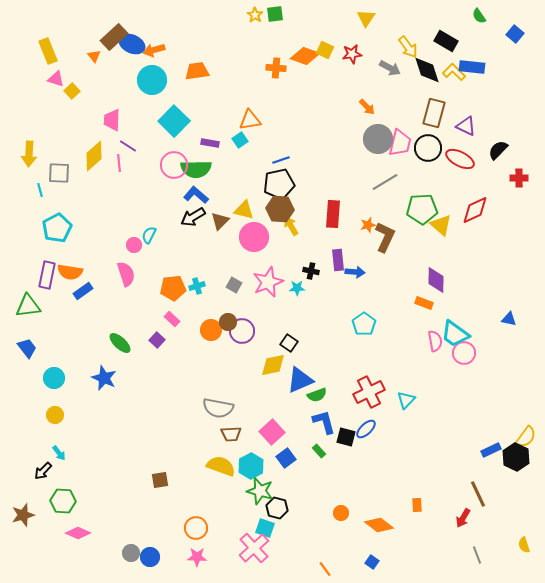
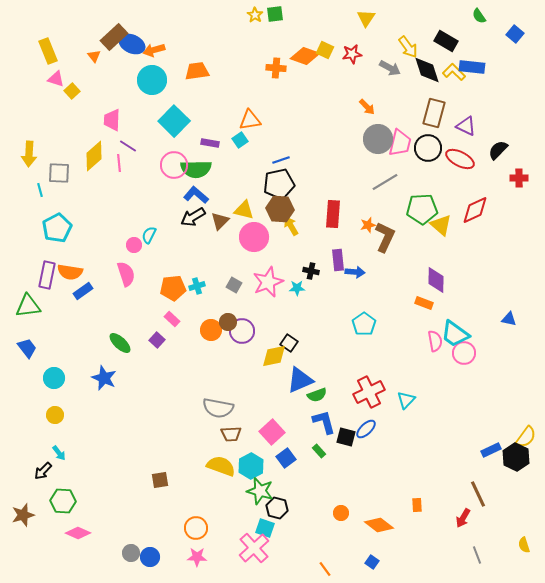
yellow diamond at (273, 365): moved 1 px right, 9 px up
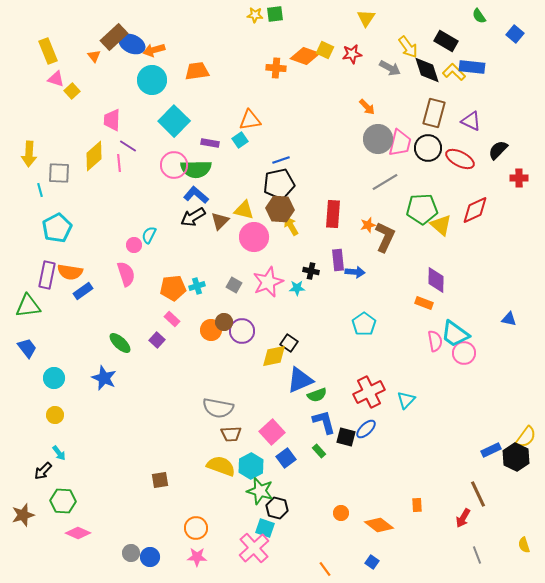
yellow star at (255, 15): rotated 28 degrees counterclockwise
purple triangle at (466, 126): moved 5 px right, 5 px up
brown circle at (228, 322): moved 4 px left
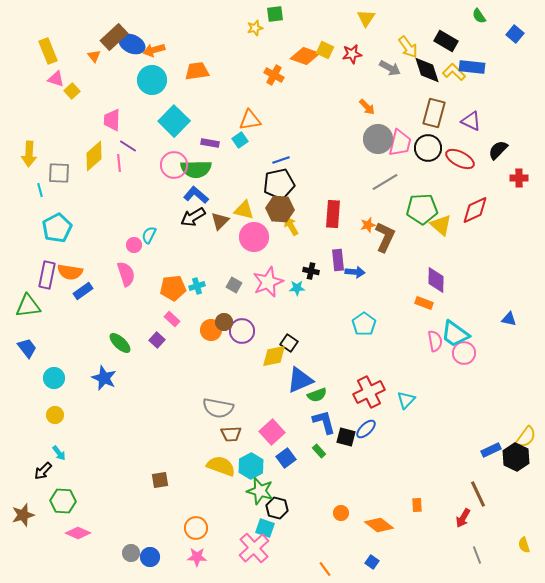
yellow star at (255, 15): moved 13 px down; rotated 21 degrees counterclockwise
orange cross at (276, 68): moved 2 px left, 7 px down; rotated 24 degrees clockwise
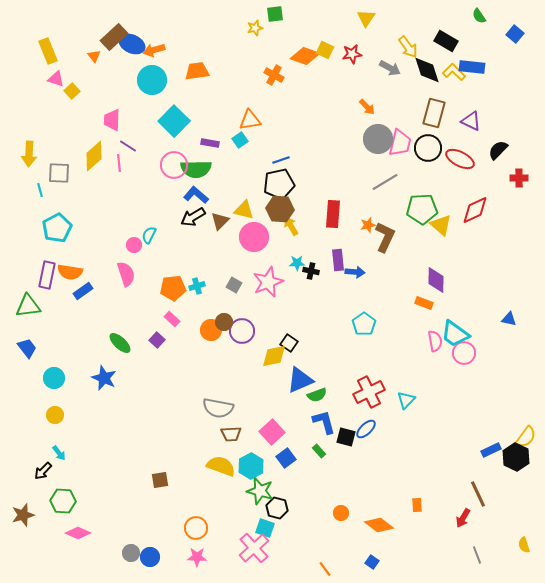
cyan star at (297, 288): moved 25 px up
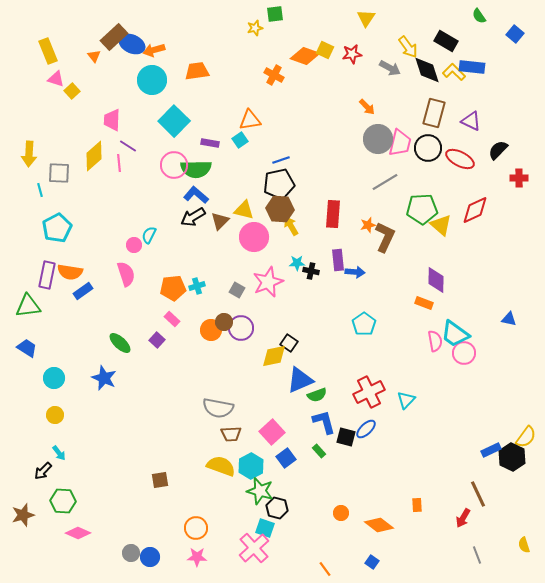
gray square at (234, 285): moved 3 px right, 5 px down
purple circle at (242, 331): moved 1 px left, 3 px up
blue trapezoid at (27, 348): rotated 20 degrees counterclockwise
black hexagon at (516, 457): moved 4 px left
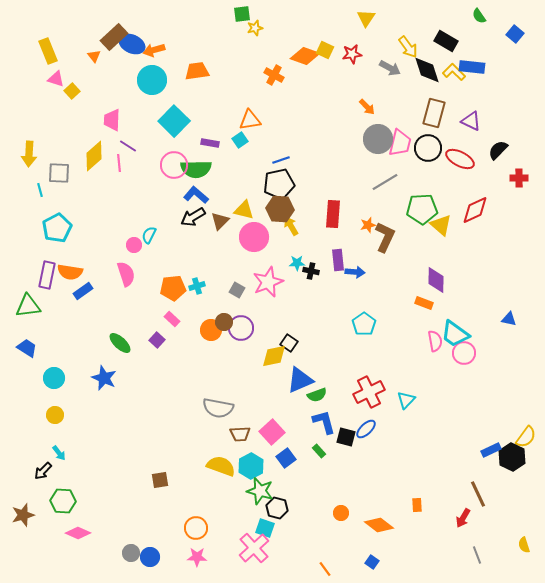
green square at (275, 14): moved 33 px left
brown trapezoid at (231, 434): moved 9 px right
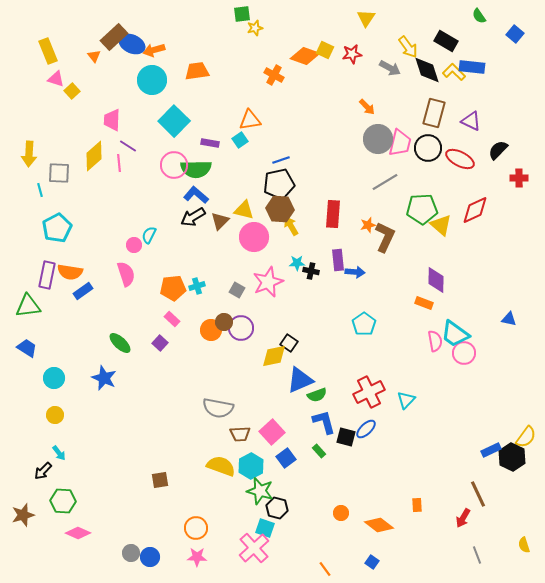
purple square at (157, 340): moved 3 px right, 3 px down
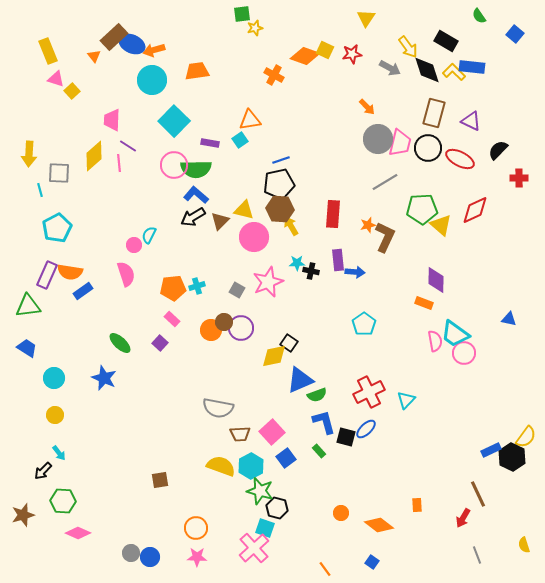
purple rectangle at (47, 275): rotated 12 degrees clockwise
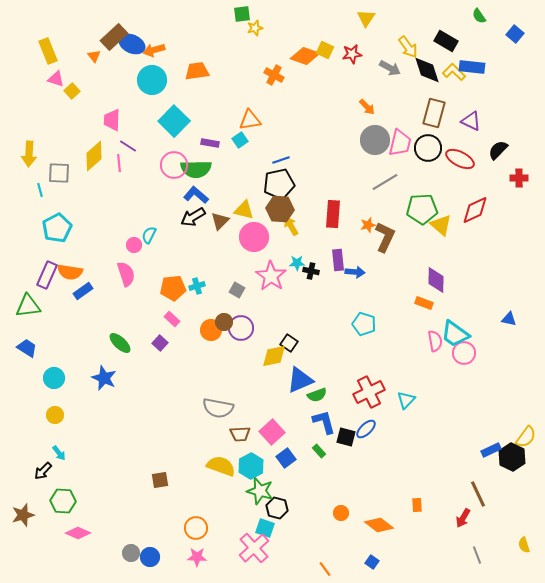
gray circle at (378, 139): moved 3 px left, 1 px down
pink star at (268, 282): moved 3 px right, 6 px up; rotated 16 degrees counterclockwise
cyan pentagon at (364, 324): rotated 20 degrees counterclockwise
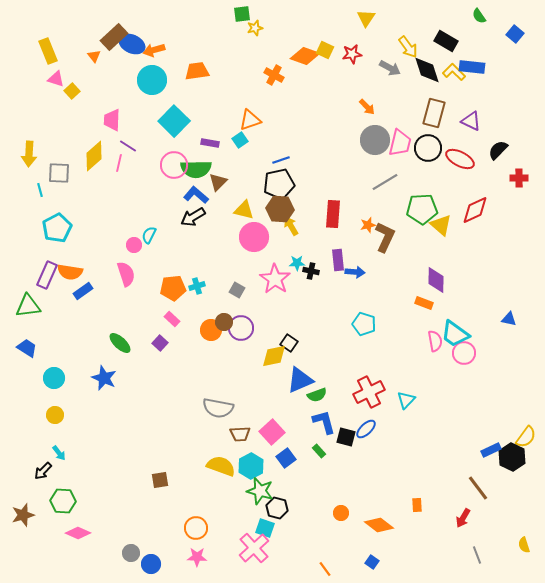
orange triangle at (250, 120): rotated 10 degrees counterclockwise
pink line at (119, 163): rotated 18 degrees clockwise
brown triangle at (220, 221): moved 2 px left, 39 px up
pink star at (271, 276): moved 4 px right, 3 px down
brown line at (478, 494): moved 6 px up; rotated 12 degrees counterclockwise
blue circle at (150, 557): moved 1 px right, 7 px down
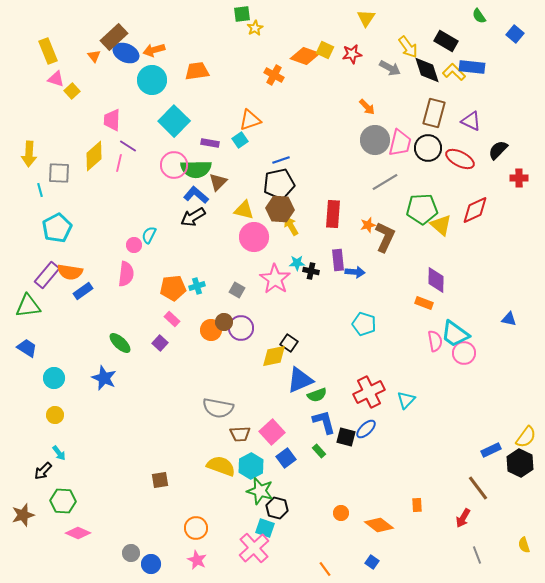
yellow star at (255, 28): rotated 14 degrees counterclockwise
blue ellipse at (132, 44): moved 6 px left, 9 px down
pink semicircle at (126, 274): rotated 25 degrees clockwise
purple rectangle at (47, 275): rotated 16 degrees clockwise
black hexagon at (512, 457): moved 8 px right, 6 px down
pink star at (197, 557): moved 3 px down; rotated 24 degrees clockwise
